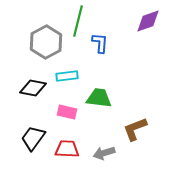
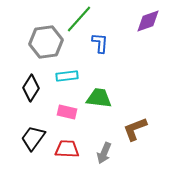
green line: moved 1 px right, 2 px up; rotated 28 degrees clockwise
gray hexagon: rotated 20 degrees clockwise
black diamond: moved 2 px left; rotated 68 degrees counterclockwise
gray arrow: rotated 50 degrees counterclockwise
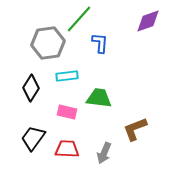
gray hexagon: moved 2 px right, 1 px down
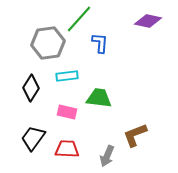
purple diamond: rotated 32 degrees clockwise
brown L-shape: moved 6 px down
gray arrow: moved 3 px right, 3 px down
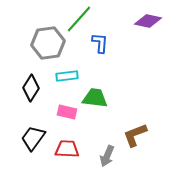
green trapezoid: moved 4 px left
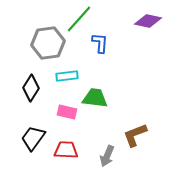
red trapezoid: moved 1 px left, 1 px down
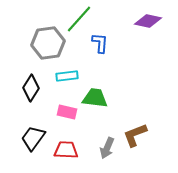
gray arrow: moved 8 px up
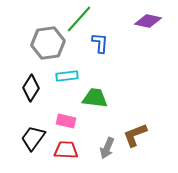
pink rectangle: moved 1 px left, 9 px down
